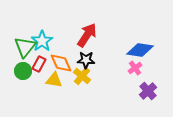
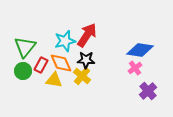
cyan star: moved 23 px right; rotated 20 degrees clockwise
red rectangle: moved 2 px right, 1 px down
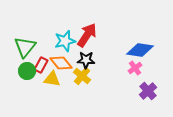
orange diamond: rotated 15 degrees counterclockwise
green circle: moved 4 px right
yellow triangle: moved 2 px left, 1 px up
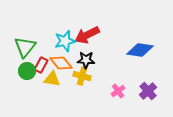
red arrow: rotated 150 degrees counterclockwise
pink cross: moved 17 px left, 23 px down
yellow cross: rotated 24 degrees counterclockwise
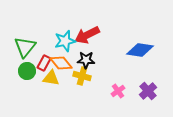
red rectangle: moved 3 px right, 2 px up
yellow triangle: moved 1 px left, 1 px up
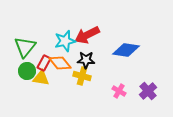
blue diamond: moved 14 px left
orange diamond: moved 1 px left
yellow triangle: moved 10 px left
pink cross: moved 1 px right; rotated 24 degrees counterclockwise
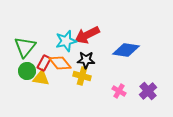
cyan star: moved 1 px right
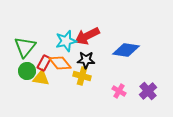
red arrow: moved 1 px down
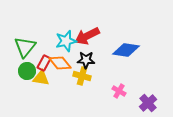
purple cross: moved 12 px down
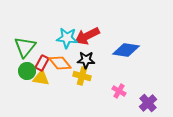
cyan star: moved 1 px right, 3 px up; rotated 20 degrees clockwise
red rectangle: moved 2 px left
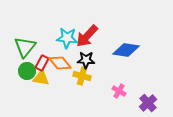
red arrow: rotated 20 degrees counterclockwise
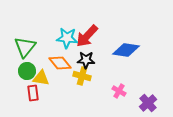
red rectangle: moved 9 px left, 30 px down; rotated 35 degrees counterclockwise
